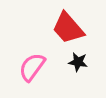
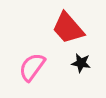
black star: moved 3 px right, 1 px down
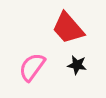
black star: moved 4 px left, 2 px down
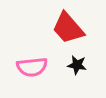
pink semicircle: rotated 132 degrees counterclockwise
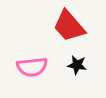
red trapezoid: moved 1 px right, 2 px up
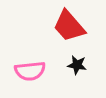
pink semicircle: moved 2 px left, 4 px down
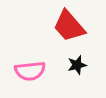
black star: rotated 24 degrees counterclockwise
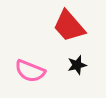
pink semicircle: rotated 28 degrees clockwise
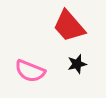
black star: moved 1 px up
